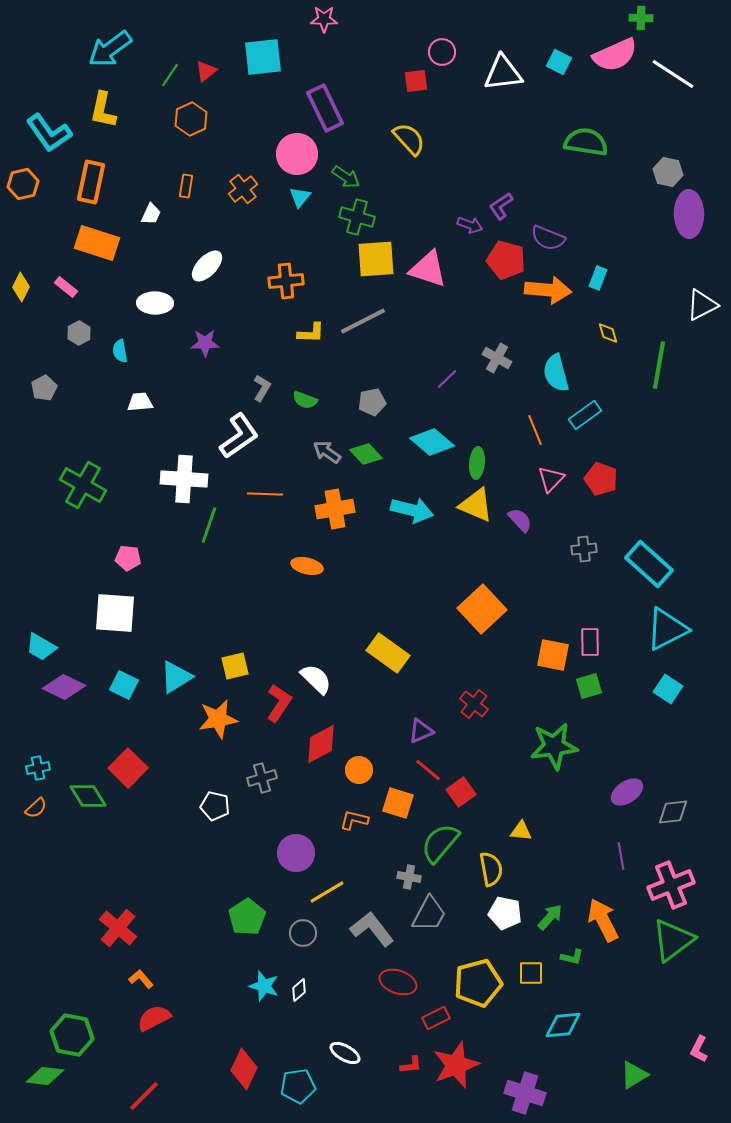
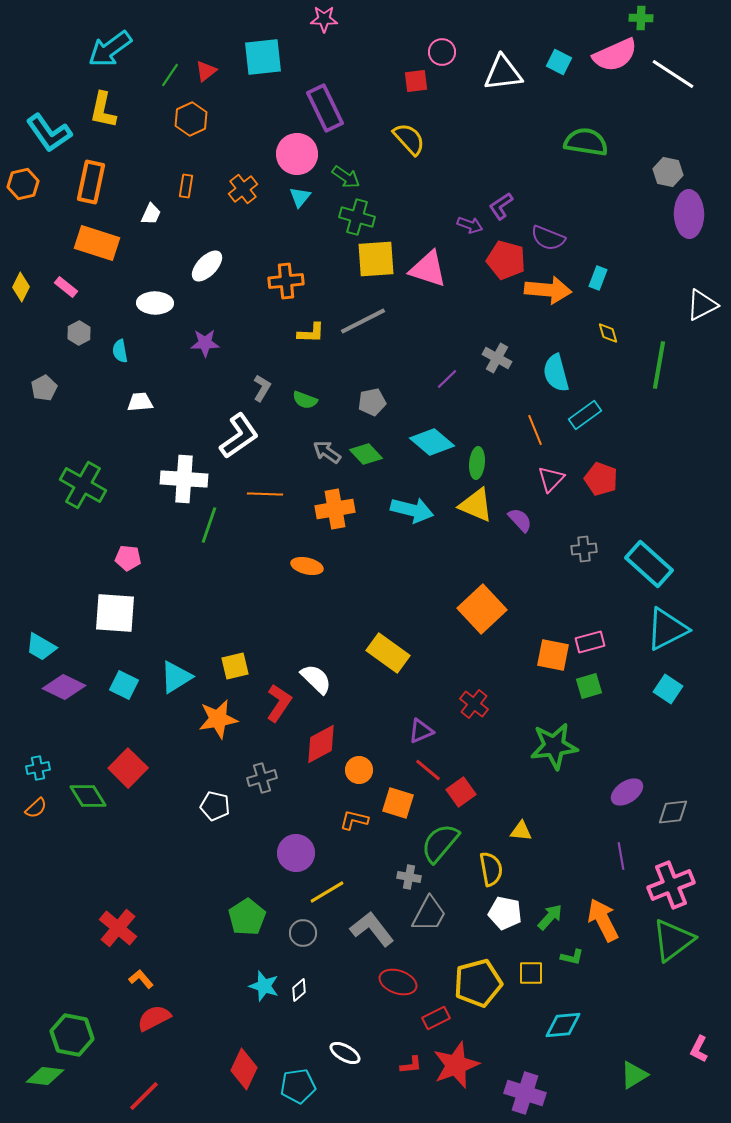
pink rectangle at (590, 642): rotated 76 degrees clockwise
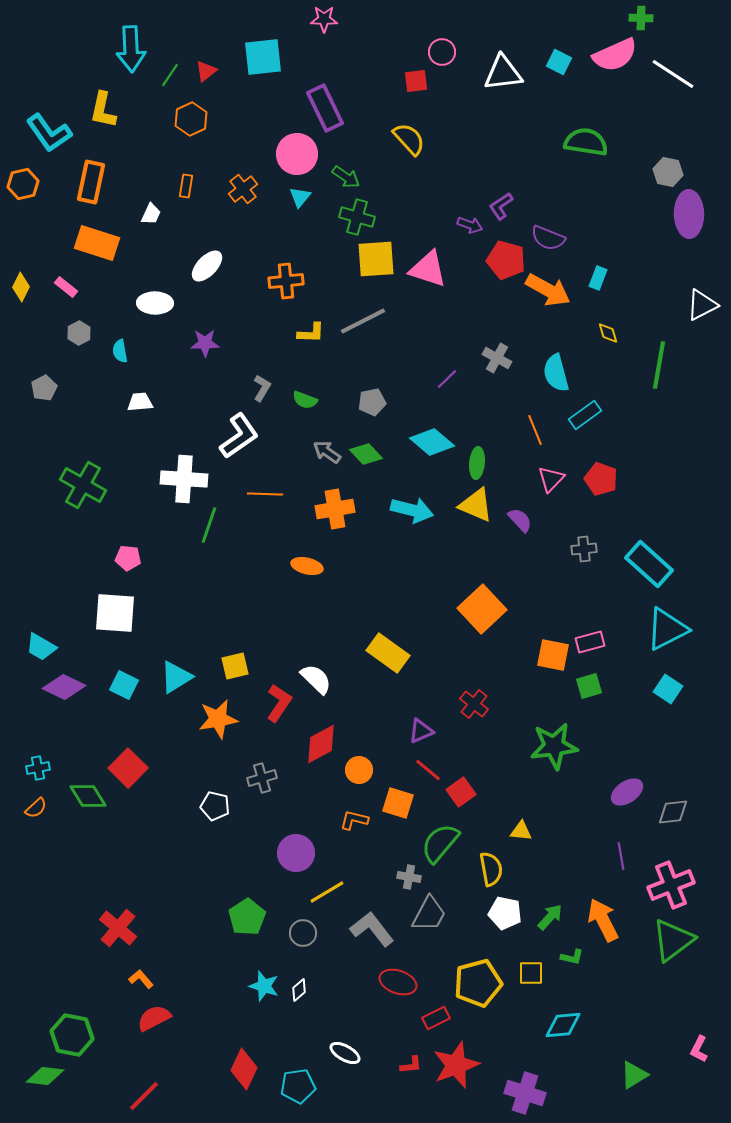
cyan arrow at (110, 49): moved 21 px right; rotated 57 degrees counterclockwise
orange arrow at (548, 290): rotated 24 degrees clockwise
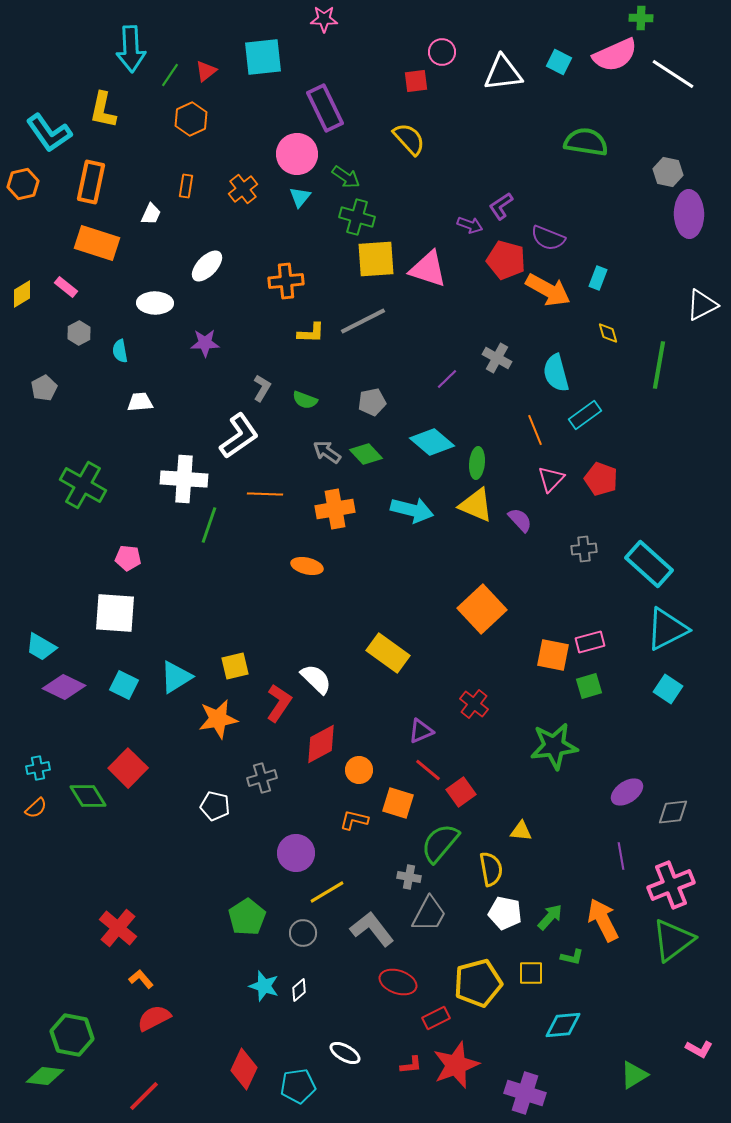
yellow diamond at (21, 287): moved 1 px right, 7 px down; rotated 32 degrees clockwise
pink L-shape at (699, 1049): rotated 88 degrees counterclockwise
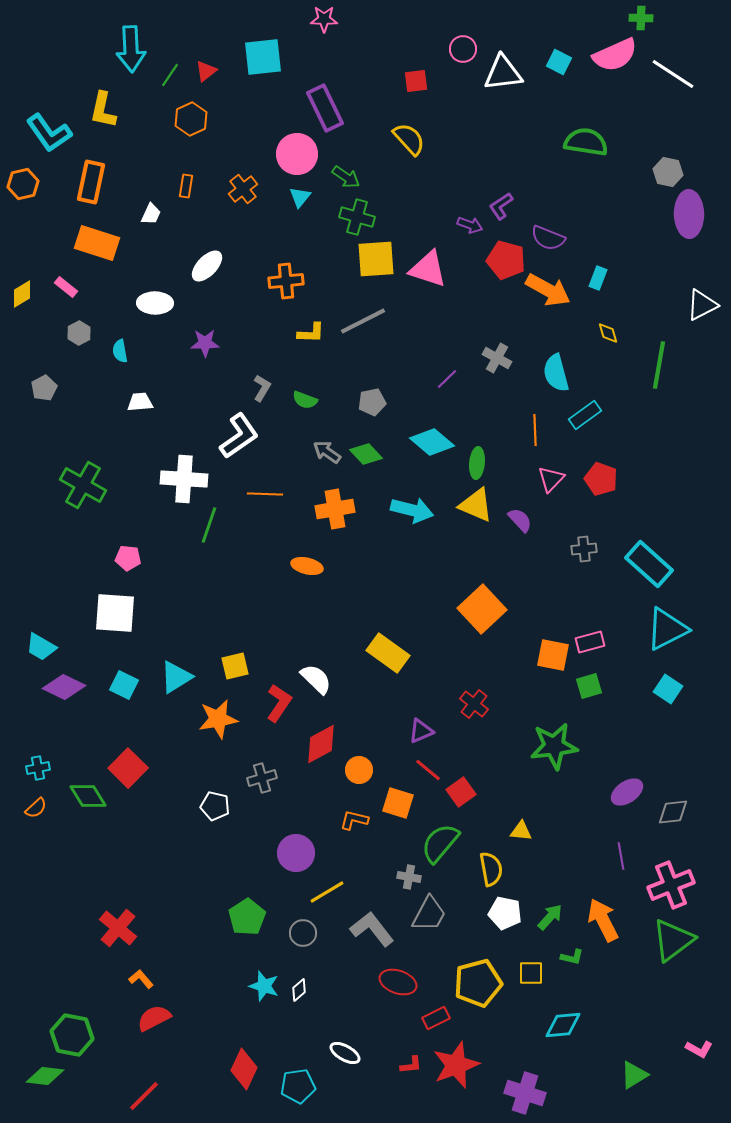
pink circle at (442, 52): moved 21 px right, 3 px up
orange line at (535, 430): rotated 20 degrees clockwise
